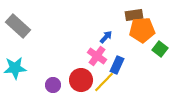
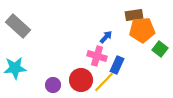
pink cross: rotated 18 degrees counterclockwise
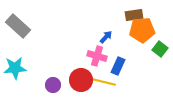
blue rectangle: moved 1 px right, 1 px down
yellow line: rotated 60 degrees clockwise
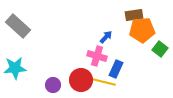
blue rectangle: moved 2 px left, 3 px down
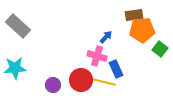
blue rectangle: rotated 48 degrees counterclockwise
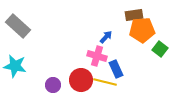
cyan star: moved 2 px up; rotated 15 degrees clockwise
yellow line: moved 1 px right
